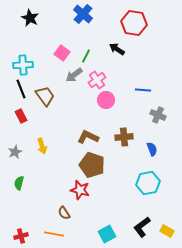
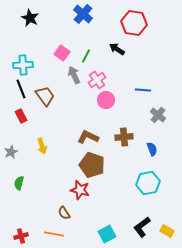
gray arrow: rotated 102 degrees clockwise
gray cross: rotated 14 degrees clockwise
gray star: moved 4 px left
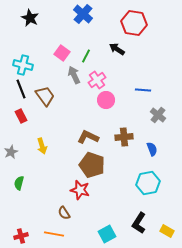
cyan cross: rotated 18 degrees clockwise
black L-shape: moved 3 px left, 4 px up; rotated 20 degrees counterclockwise
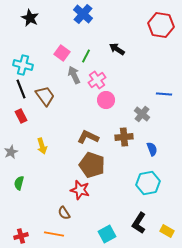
red hexagon: moved 27 px right, 2 px down
blue line: moved 21 px right, 4 px down
gray cross: moved 16 px left, 1 px up
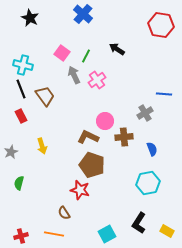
pink circle: moved 1 px left, 21 px down
gray cross: moved 3 px right, 1 px up; rotated 21 degrees clockwise
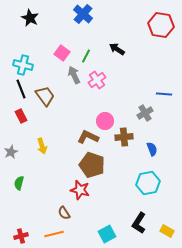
orange line: rotated 24 degrees counterclockwise
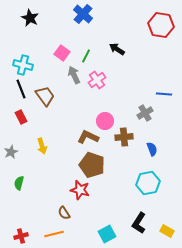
red rectangle: moved 1 px down
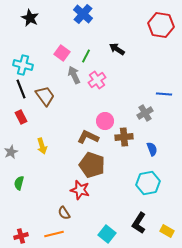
cyan square: rotated 24 degrees counterclockwise
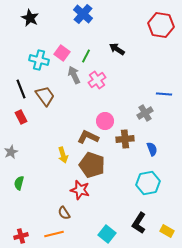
cyan cross: moved 16 px right, 5 px up
brown cross: moved 1 px right, 2 px down
yellow arrow: moved 21 px right, 9 px down
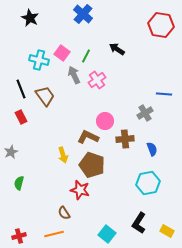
red cross: moved 2 px left
